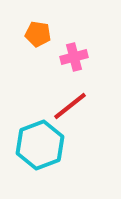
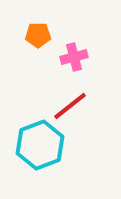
orange pentagon: moved 1 px down; rotated 10 degrees counterclockwise
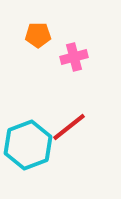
red line: moved 1 px left, 21 px down
cyan hexagon: moved 12 px left
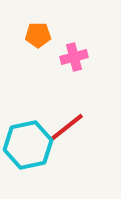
red line: moved 2 px left
cyan hexagon: rotated 9 degrees clockwise
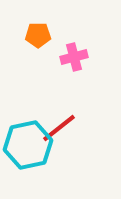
red line: moved 8 px left, 1 px down
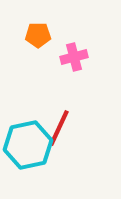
red line: rotated 27 degrees counterclockwise
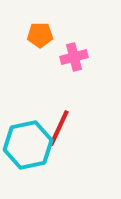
orange pentagon: moved 2 px right
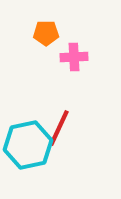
orange pentagon: moved 6 px right, 2 px up
pink cross: rotated 12 degrees clockwise
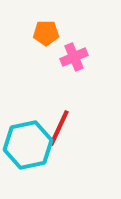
pink cross: rotated 20 degrees counterclockwise
